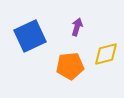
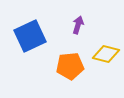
purple arrow: moved 1 px right, 2 px up
yellow diamond: rotated 28 degrees clockwise
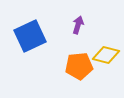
yellow diamond: moved 1 px down
orange pentagon: moved 9 px right
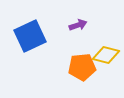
purple arrow: rotated 54 degrees clockwise
orange pentagon: moved 3 px right, 1 px down
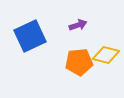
orange pentagon: moved 3 px left, 5 px up
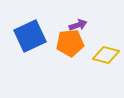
orange pentagon: moved 9 px left, 19 px up
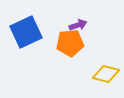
blue square: moved 4 px left, 4 px up
yellow diamond: moved 19 px down
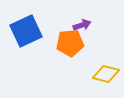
purple arrow: moved 4 px right
blue square: moved 1 px up
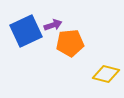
purple arrow: moved 29 px left
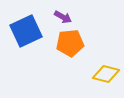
purple arrow: moved 10 px right, 8 px up; rotated 48 degrees clockwise
